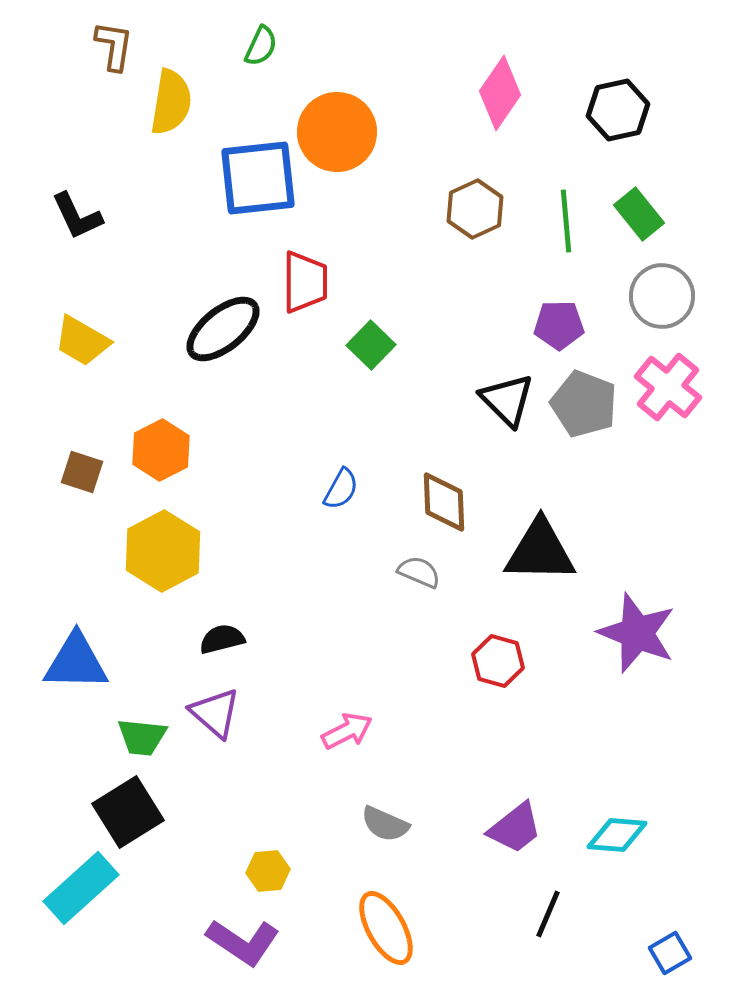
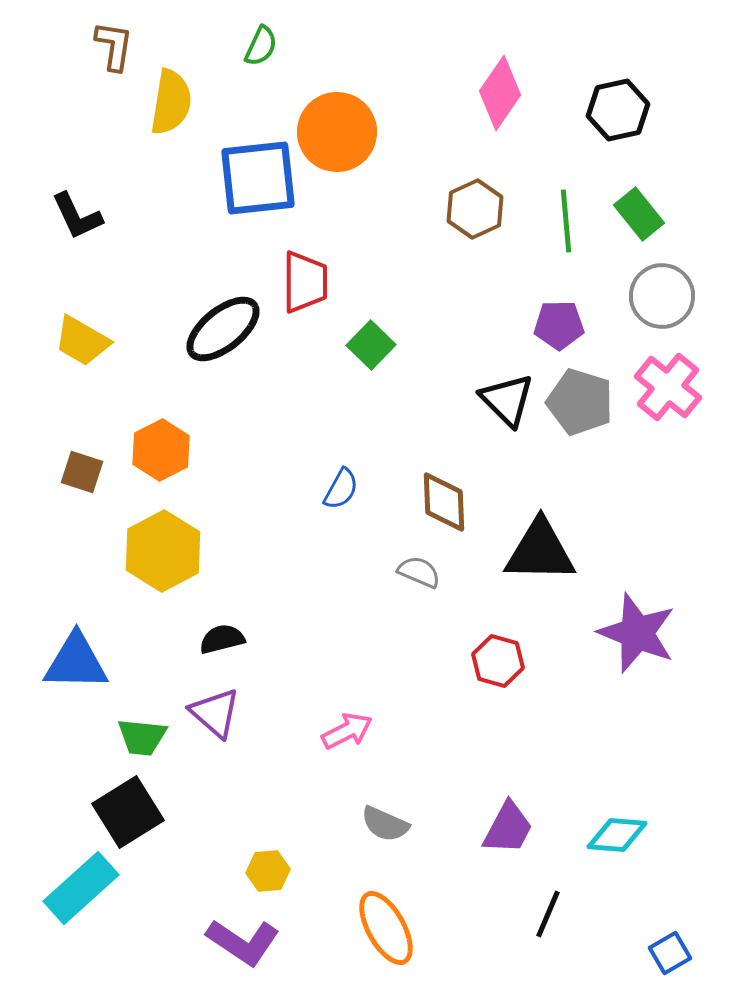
gray pentagon at (584, 404): moved 4 px left, 2 px up; rotated 4 degrees counterclockwise
purple trapezoid at (515, 828): moved 7 px left; rotated 24 degrees counterclockwise
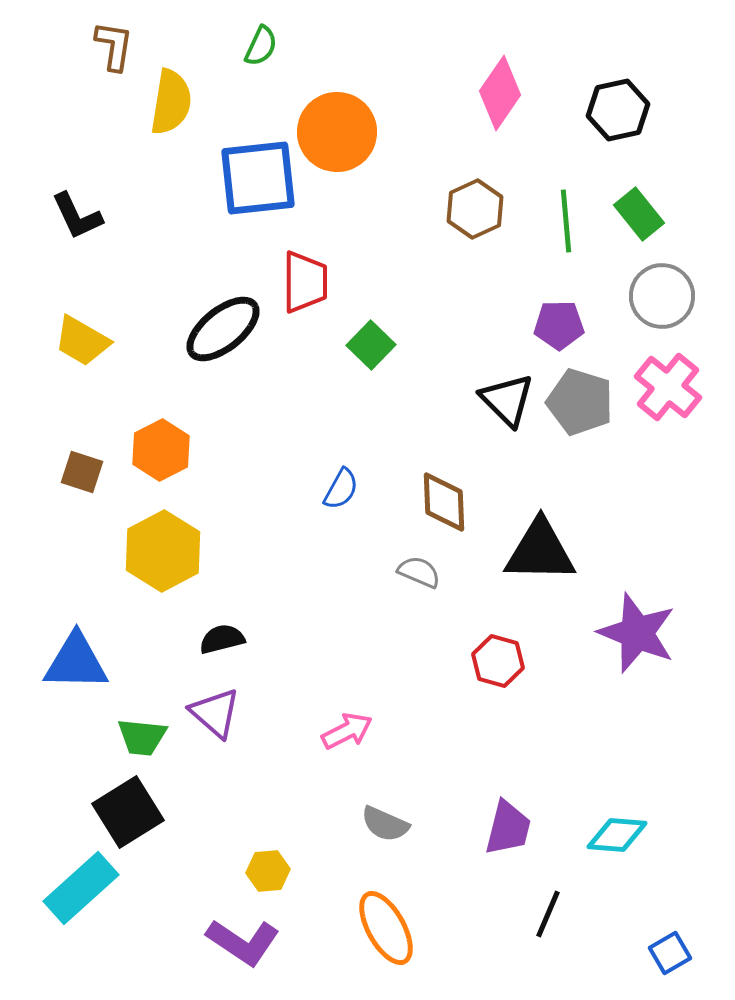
purple trapezoid at (508, 828): rotated 14 degrees counterclockwise
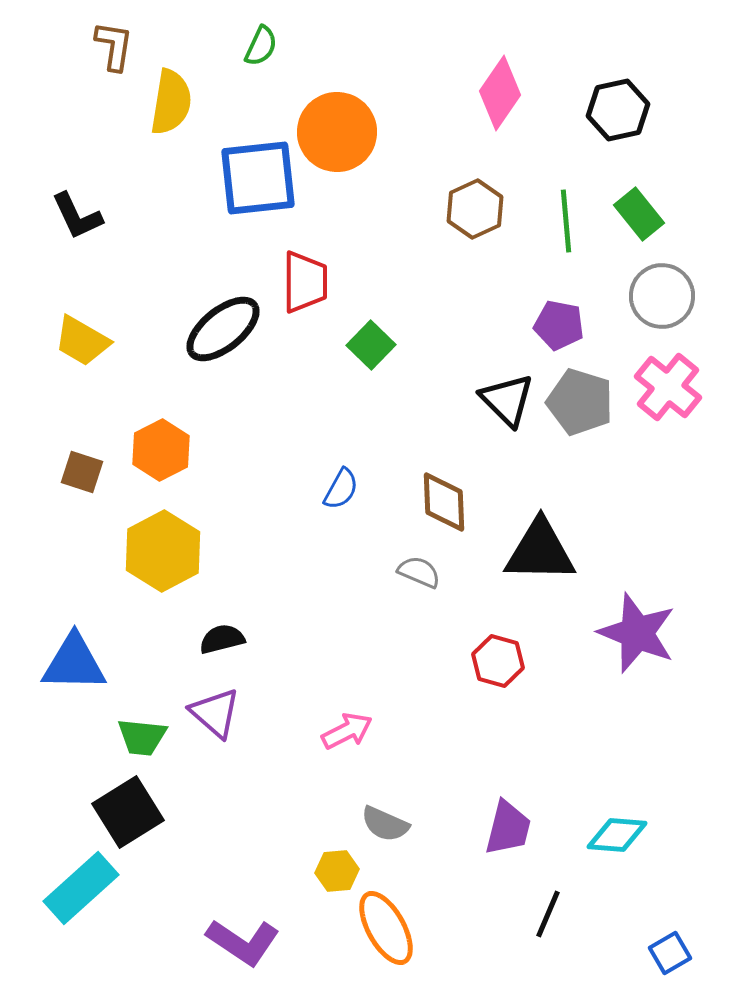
purple pentagon at (559, 325): rotated 12 degrees clockwise
blue triangle at (76, 662): moved 2 px left, 1 px down
yellow hexagon at (268, 871): moved 69 px right
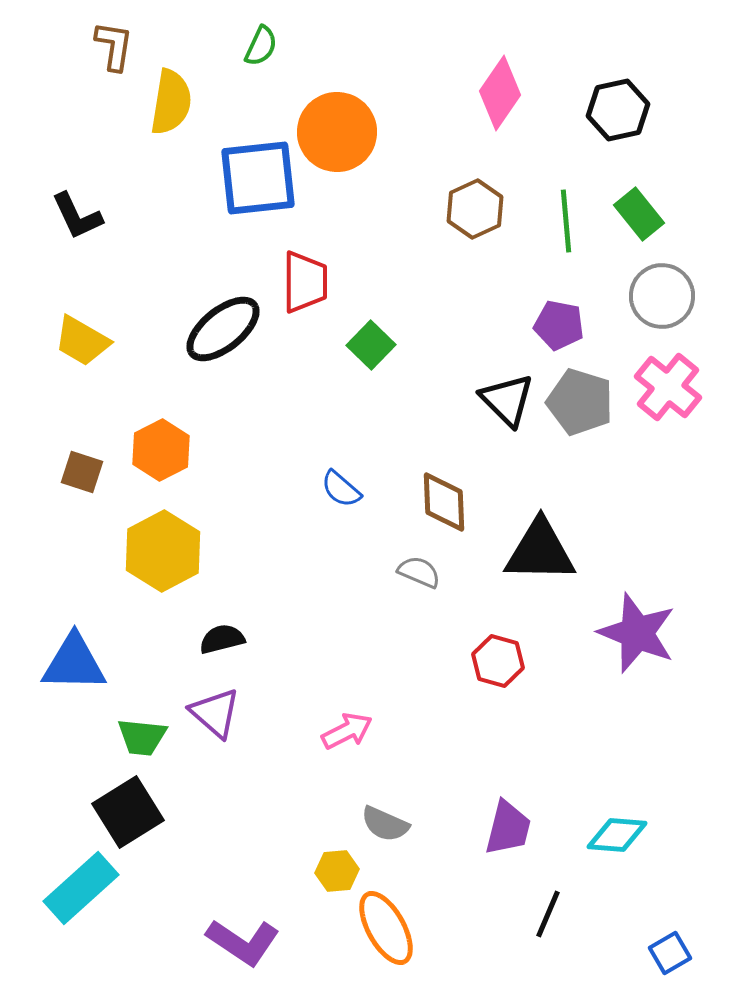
blue semicircle at (341, 489): rotated 102 degrees clockwise
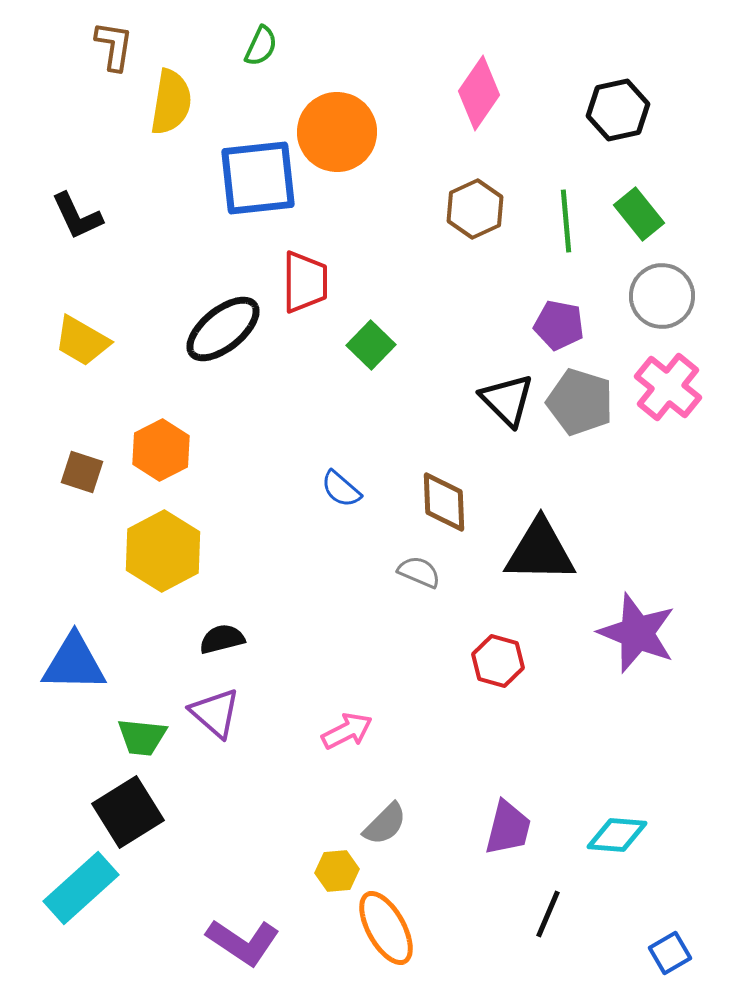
pink diamond at (500, 93): moved 21 px left
gray semicircle at (385, 824): rotated 69 degrees counterclockwise
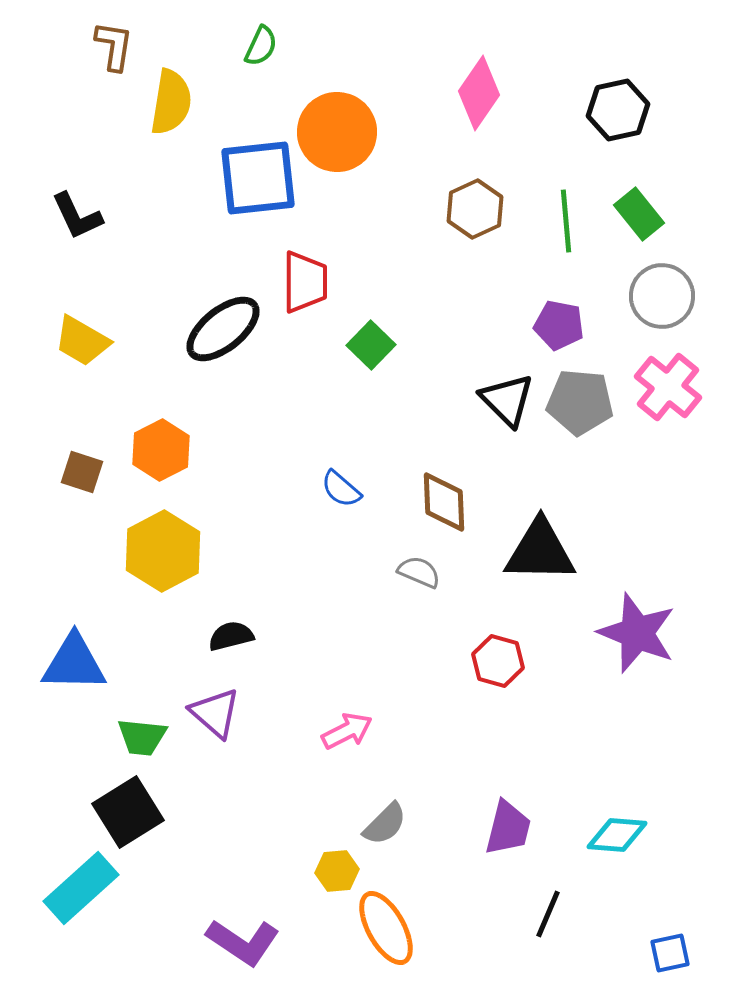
gray pentagon at (580, 402): rotated 12 degrees counterclockwise
black semicircle at (222, 639): moved 9 px right, 3 px up
blue square at (670, 953): rotated 18 degrees clockwise
